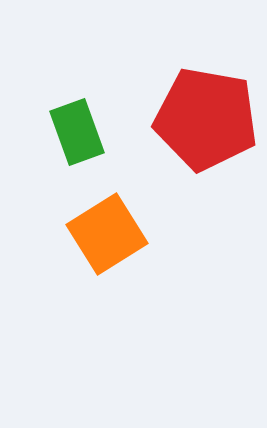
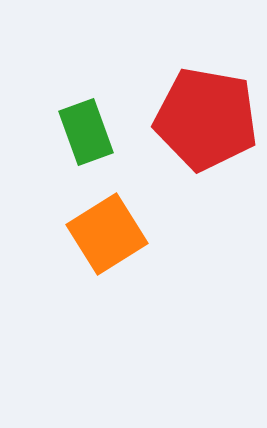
green rectangle: moved 9 px right
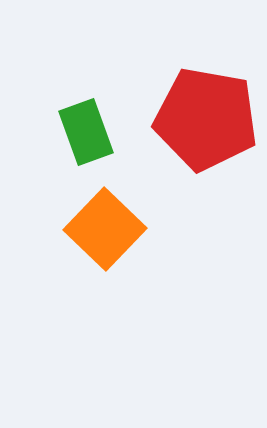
orange square: moved 2 px left, 5 px up; rotated 14 degrees counterclockwise
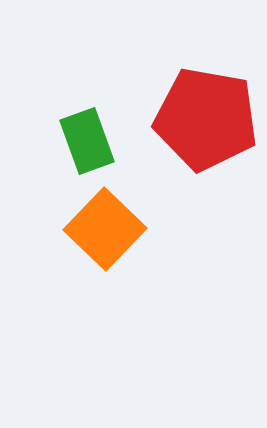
green rectangle: moved 1 px right, 9 px down
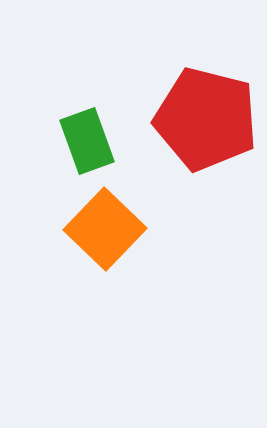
red pentagon: rotated 4 degrees clockwise
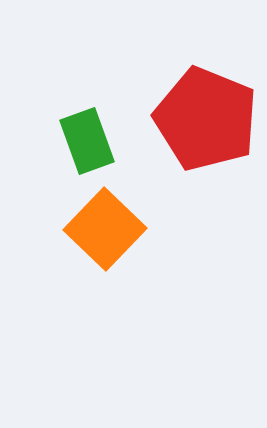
red pentagon: rotated 8 degrees clockwise
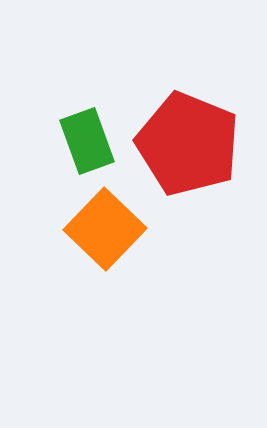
red pentagon: moved 18 px left, 25 px down
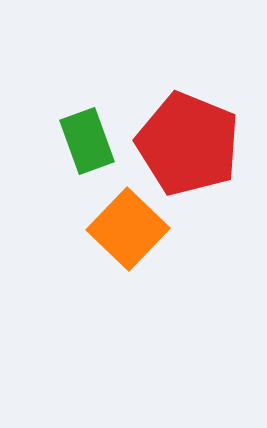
orange square: moved 23 px right
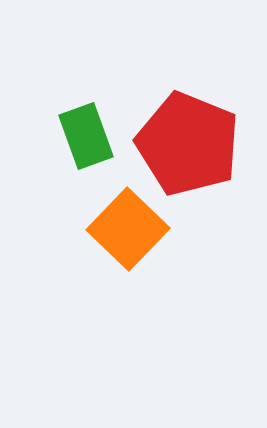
green rectangle: moved 1 px left, 5 px up
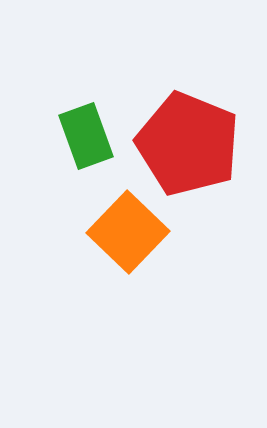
orange square: moved 3 px down
